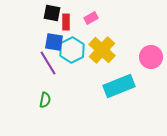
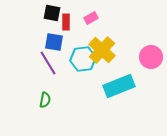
cyan hexagon: moved 11 px right, 9 px down; rotated 20 degrees clockwise
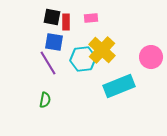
black square: moved 4 px down
pink rectangle: rotated 24 degrees clockwise
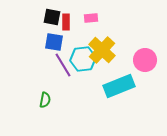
pink circle: moved 6 px left, 3 px down
purple line: moved 15 px right, 2 px down
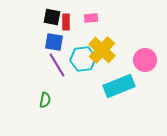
purple line: moved 6 px left
